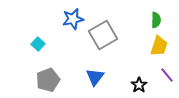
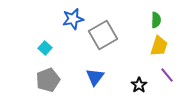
cyan square: moved 7 px right, 4 px down
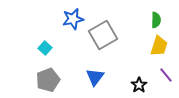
purple line: moved 1 px left
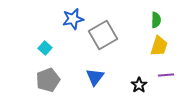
purple line: rotated 56 degrees counterclockwise
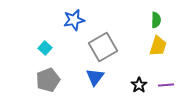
blue star: moved 1 px right, 1 px down
gray square: moved 12 px down
yellow trapezoid: moved 1 px left
purple line: moved 10 px down
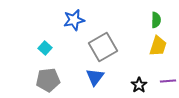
gray pentagon: rotated 15 degrees clockwise
purple line: moved 2 px right, 4 px up
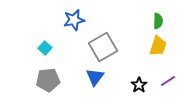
green semicircle: moved 2 px right, 1 px down
purple line: rotated 28 degrees counterclockwise
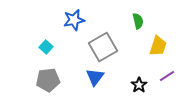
green semicircle: moved 20 px left; rotated 14 degrees counterclockwise
cyan square: moved 1 px right, 1 px up
purple line: moved 1 px left, 5 px up
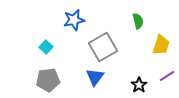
yellow trapezoid: moved 3 px right, 1 px up
